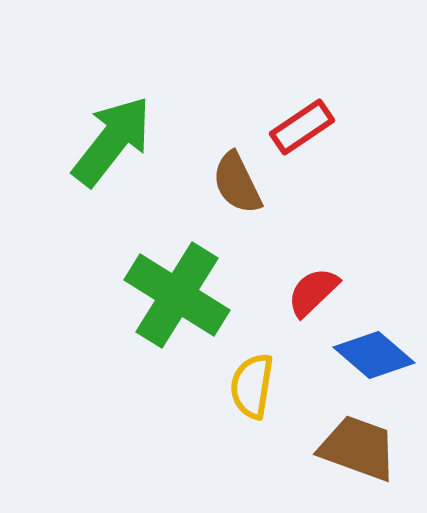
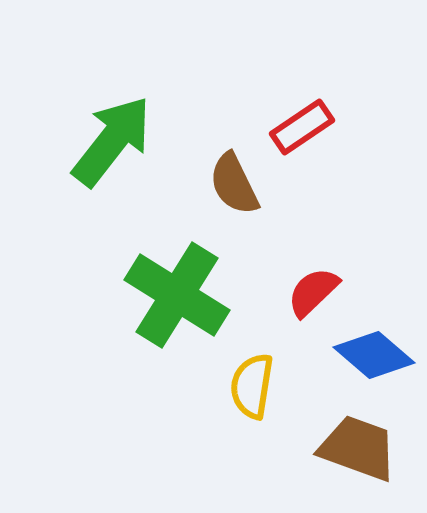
brown semicircle: moved 3 px left, 1 px down
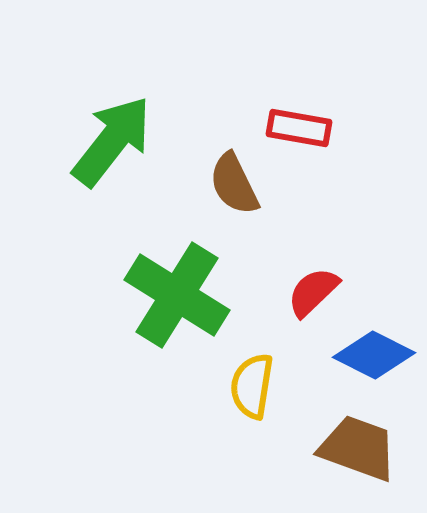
red rectangle: moved 3 px left, 1 px down; rotated 44 degrees clockwise
blue diamond: rotated 14 degrees counterclockwise
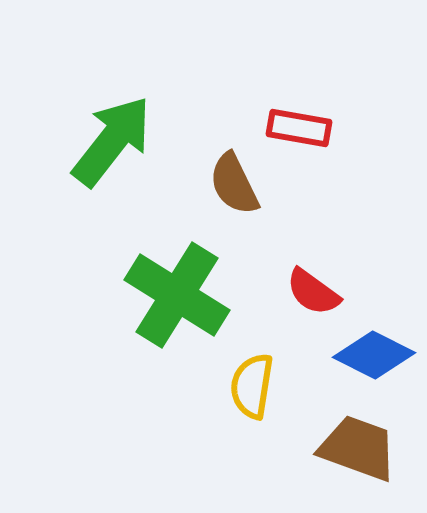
red semicircle: rotated 100 degrees counterclockwise
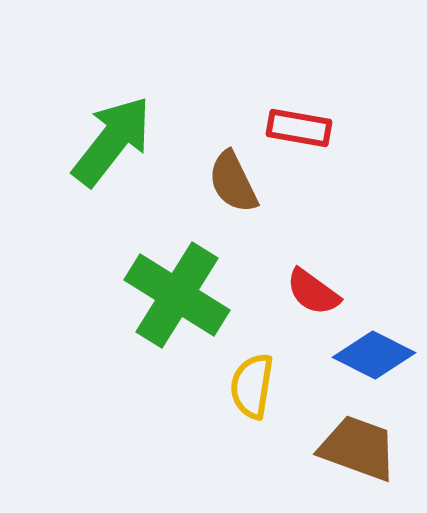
brown semicircle: moved 1 px left, 2 px up
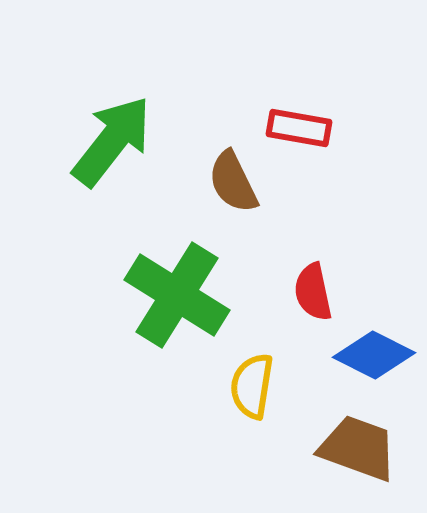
red semicircle: rotated 42 degrees clockwise
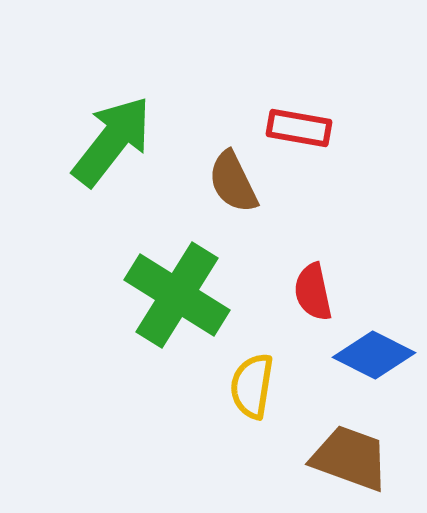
brown trapezoid: moved 8 px left, 10 px down
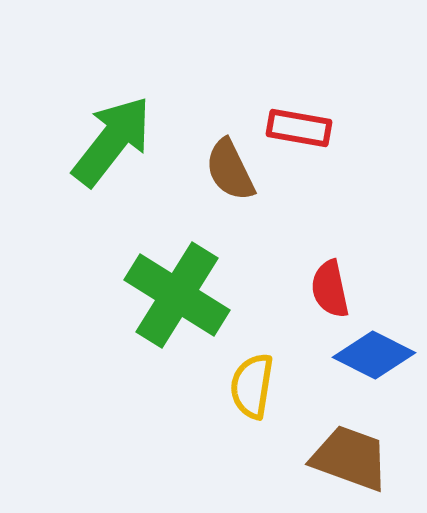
brown semicircle: moved 3 px left, 12 px up
red semicircle: moved 17 px right, 3 px up
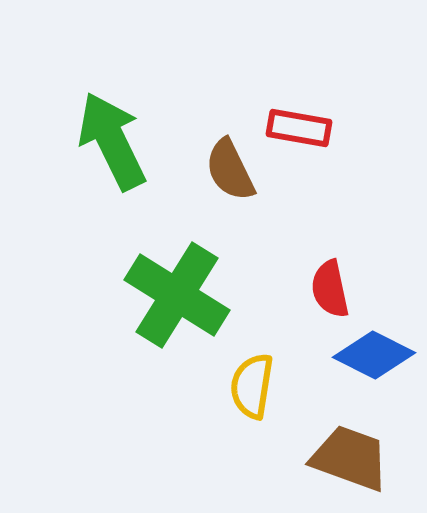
green arrow: rotated 64 degrees counterclockwise
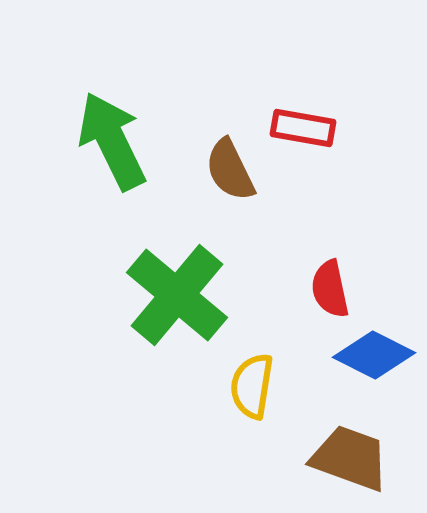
red rectangle: moved 4 px right
green cross: rotated 8 degrees clockwise
